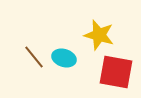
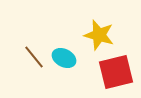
cyan ellipse: rotated 10 degrees clockwise
red square: rotated 24 degrees counterclockwise
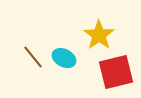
yellow star: rotated 20 degrees clockwise
brown line: moved 1 px left
